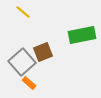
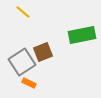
gray square: rotated 8 degrees clockwise
orange rectangle: rotated 16 degrees counterclockwise
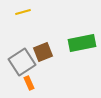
yellow line: rotated 56 degrees counterclockwise
green rectangle: moved 8 px down
orange rectangle: rotated 40 degrees clockwise
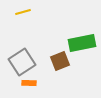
brown square: moved 17 px right, 9 px down
orange rectangle: rotated 64 degrees counterclockwise
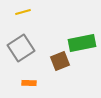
gray square: moved 1 px left, 14 px up
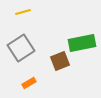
orange rectangle: rotated 32 degrees counterclockwise
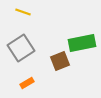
yellow line: rotated 35 degrees clockwise
orange rectangle: moved 2 px left
